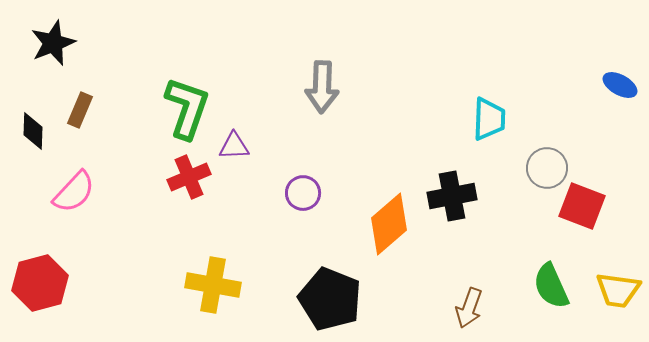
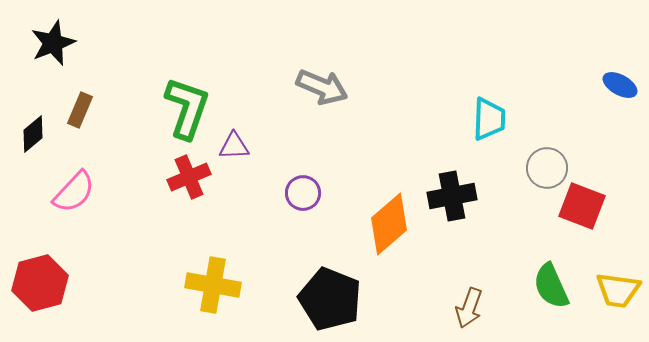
gray arrow: rotated 69 degrees counterclockwise
black diamond: moved 3 px down; rotated 48 degrees clockwise
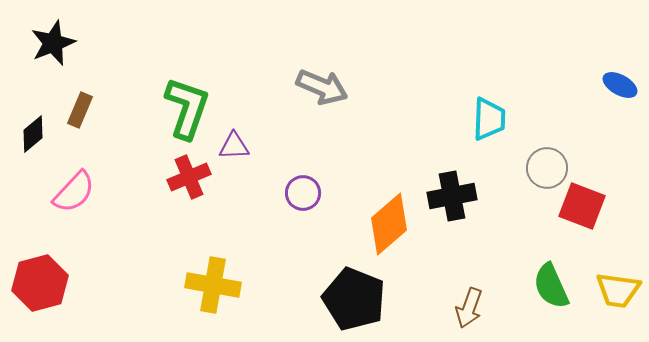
black pentagon: moved 24 px right
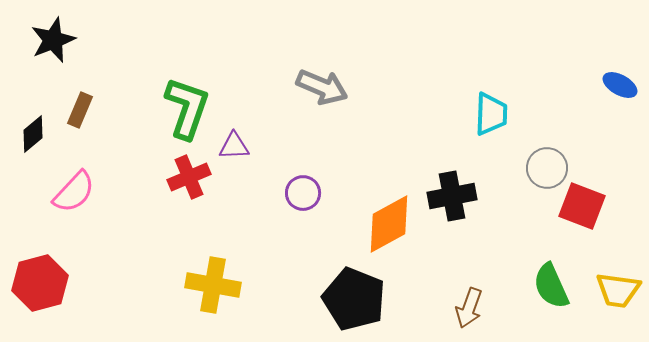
black star: moved 3 px up
cyan trapezoid: moved 2 px right, 5 px up
orange diamond: rotated 12 degrees clockwise
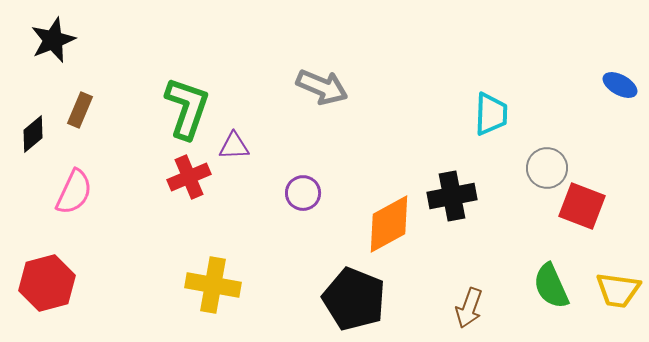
pink semicircle: rotated 18 degrees counterclockwise
red hexagon: moved 7 px right
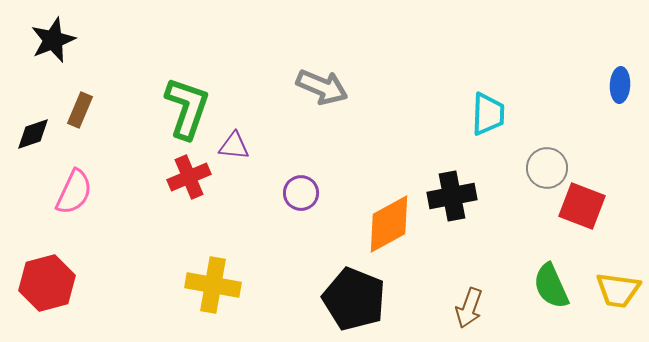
blue ellipse: rotated 64 degrees clockwise
cyan trapezoid: moved 3 px left
black diamond: rotated 21 degrees clockwise
purple triangle: rotated 8 degrees clockwise
purple circle: moved 2 px left
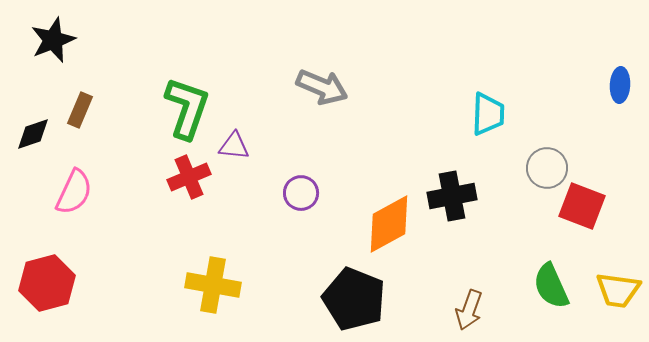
brown arrow: moved 2 px down
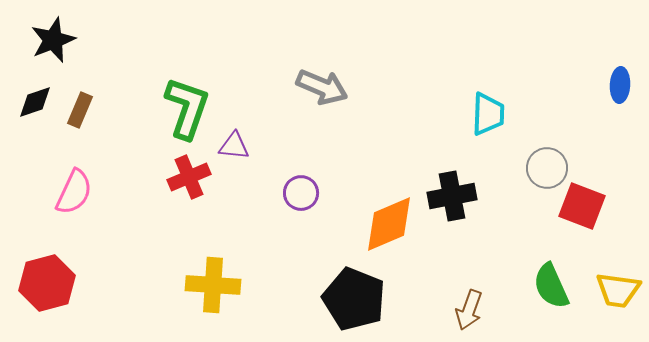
black diamond: moved 2 px right, 32 px up
orange diamond: rotated 6 degrees clockwise
yellow cross: rotated 6 degrees counterclockwise
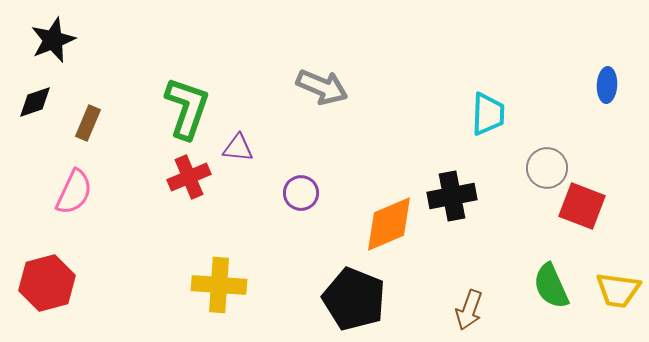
blue ellipse: moved 13 px left
brown rectangle: moved 8 px right, 13 px down
purple triangle: moved 4 px right, 2 px down
yellow cross: moved 6 px right
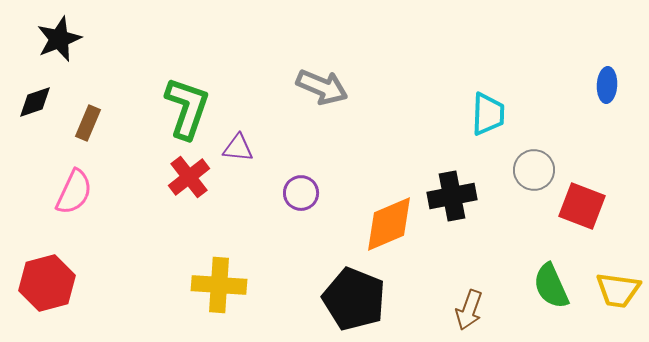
black star: moved 6 px right, 1 px up
gray circle: moved 13 px left, 2 px down
red cross: rotated 15 degrees counterclockwise
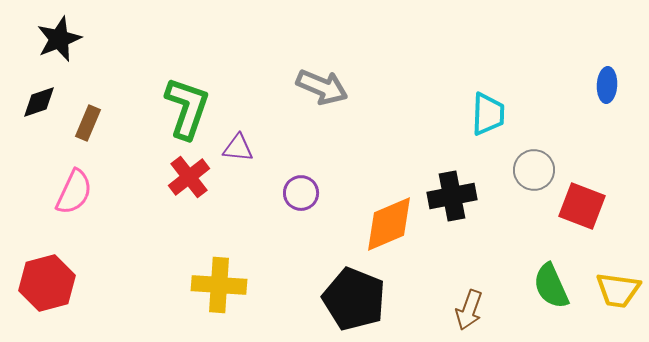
black diamond: moved 4 px right
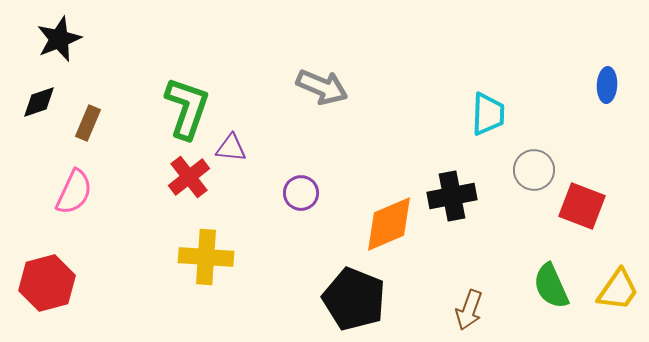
purple triangle: moved 7 px left
yellow cross: moved 13 px left, 28 px up
yellow trapezoid: rotated 63 degrees counterclockwise
